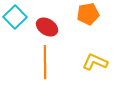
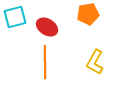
cyan square: rotated 30 degrees clockwise
yellow L-shape: rotated 85 degrees counterclockwise
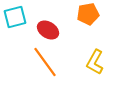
red ellipse: moved 1 px right, 3 px down
orange line: rotated 36 degrees counterclockwise
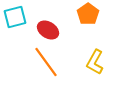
orange pentagon: rotated 25 degrees counterclockwise
orange line: moved 1 px right
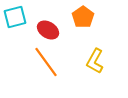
orange pentagon: moved 5 px left, 3 px down
yellow L-shape: moved 1 px up
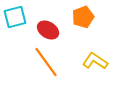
orange pentagon: rotated 15 degrees clockwise
yellow L-shape: rotated 95 degrees clockwise
